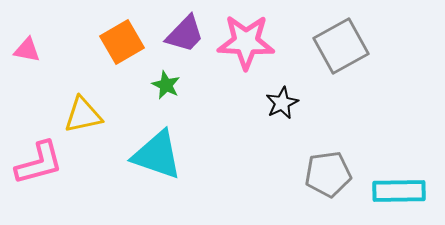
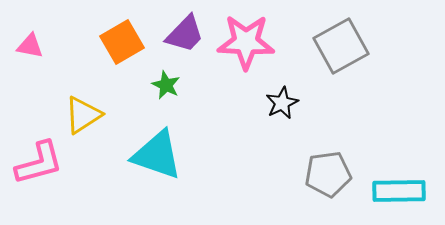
pink triangle: moved 3 px right, 4 px up
yellow triangle: rotated 21 degrees counterclockwise
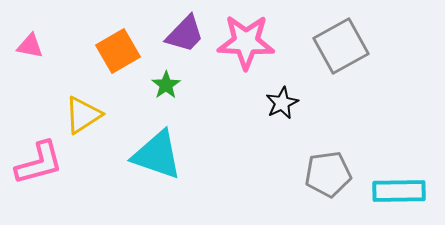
orange square: moved 4 px left, 9 px down
green star: rotated 12 degrees clockwise
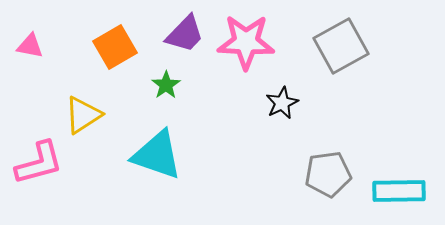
orange square: moved 3 px left, 4 px up
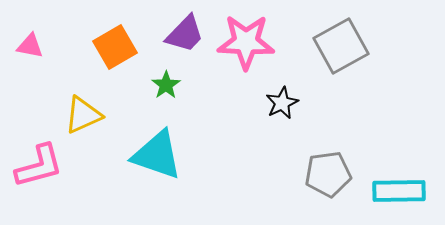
yellow triangle: rotated 9 degrees clockwise
pink L-shape: moved 3 px down
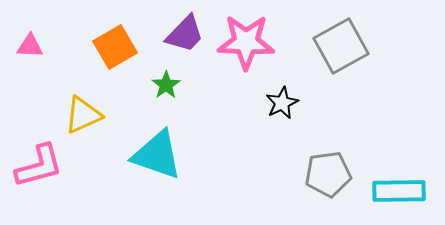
pink triangle: rotated 8 degrees counterclockwise
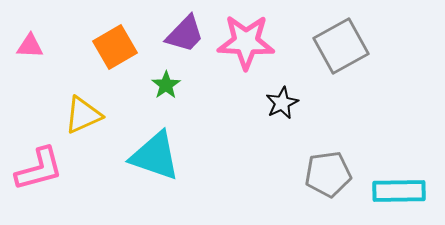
cyan triangle: moved 2 px left, 1 px down
pink L-shape: moved 3 px down
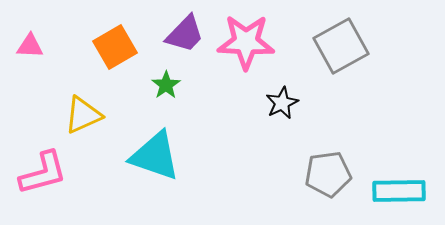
pink L-shape: moved 4 px right, 4 px down
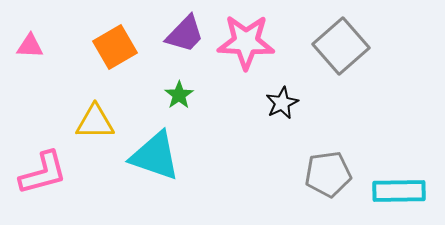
gray square: rotated 12 degrees counterclockwise
green star: moved 13 px right, 10 px down
yellow triangle: moved 12 px right, 7 px down; rotated 24 degrees clockwise
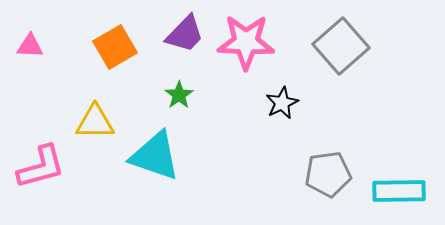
pink L-shape: moved 2 px left, 6 px up
